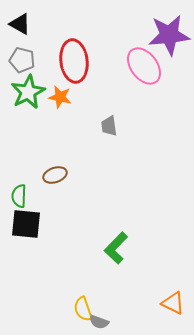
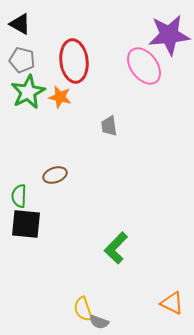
orange triangle: moved 1 px left
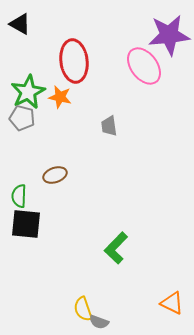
gray pentagon: moved 58 px down
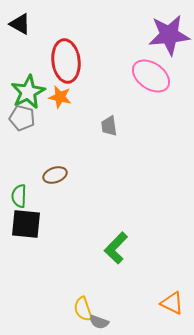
red ellipse: moved 8 px left
pink ellipse: moved 7 px right, 10 px down; rotated 18 degrees counterclockwise
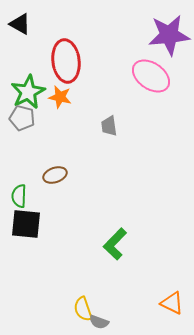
green L-shape: moved 1 px left, 4 px up
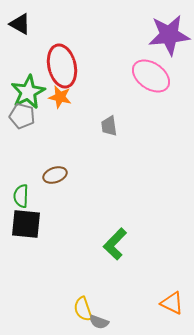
red ellipse: moved 4 px left, 5 px down; rotated 6 degrees counterclockwise
gray pentagon: moved 2 px up
green semicircle: moved 2 px right
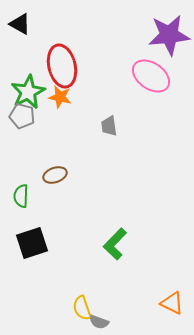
black square: moved 6 px right, 19 px down; rotated 24 degrees counterclockwise
yellow semicircle: moved 1 px left, 1 px up
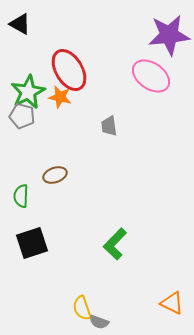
red ellipse: moved 7 px right, 4 px down; rotated 18 degrees counterclockwise
